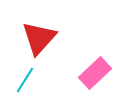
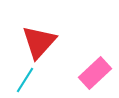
red triangle: moved 4 px down
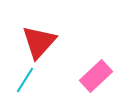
pink rectangle: moved 1 px right, 3 px down
